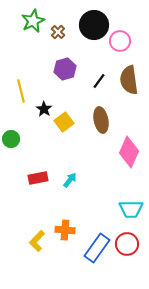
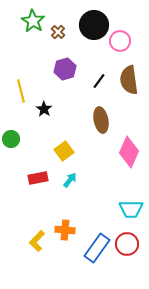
green star: rotated 15 degrees counterclockwise
yellow square: moved 29 px down
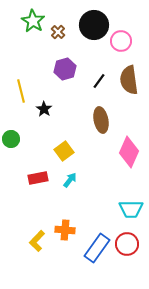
pink circle: moved 1 px right
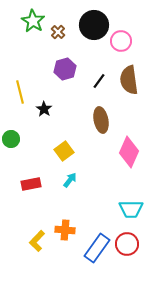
yellow line: moved 1 px left, 1 px down
red rectangle: moved 7 px left, 6 px down
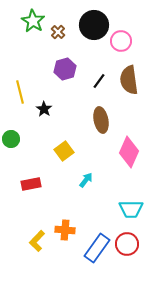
cyan arrow: moved 16 px right
